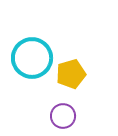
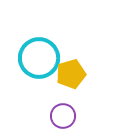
cyan circle: moved 7 px right
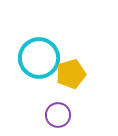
purple circle: moved 5 px left, 1 px up
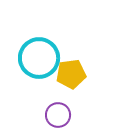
yellow pentagon: rotated 8 degrees clockwise
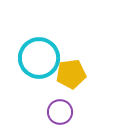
purple circle: moved 2 px right, 3 px up
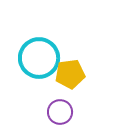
yellow pentagon: moved 1 px left
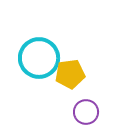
purple circle: moved 26 px right
